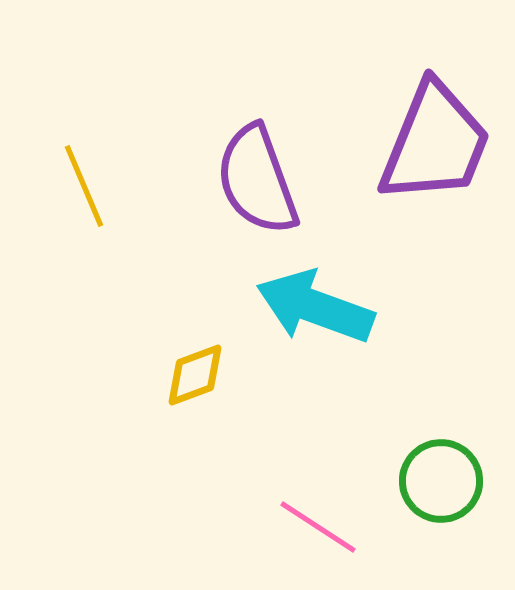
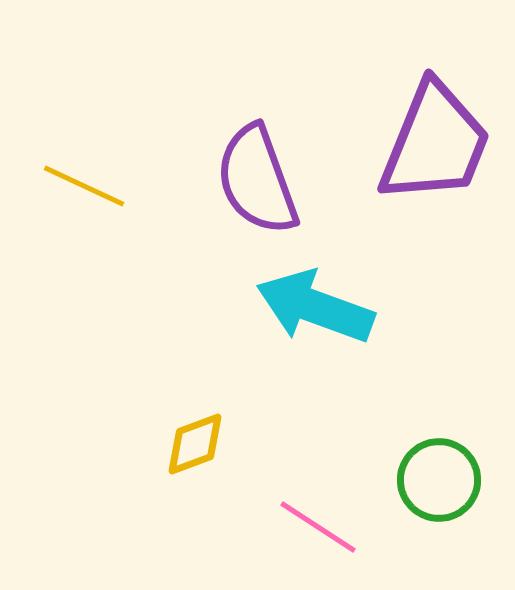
yellow line: rotated 42 degrees counterclockwise
yellow diamond: moved 69 px down
green circle: moved 2 px left, 1 px up
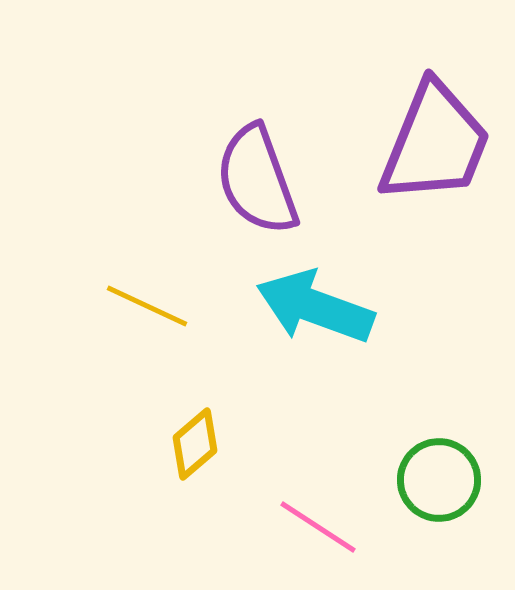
yellow line: moved 63 px right, 120 px down
yellow diamond: rotated 20 degrees counterclockwise
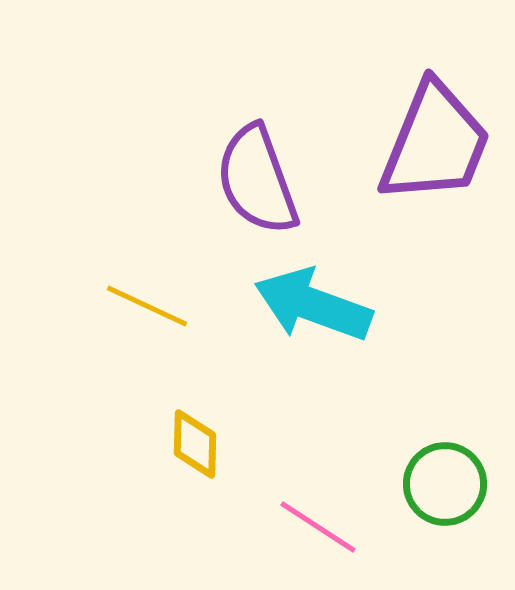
cyan arrow: moved 2 px left, 2 px up
yellow diamond: rotated 48 degrees counterclockwise
green circle: moved 6 px right, 4 px down
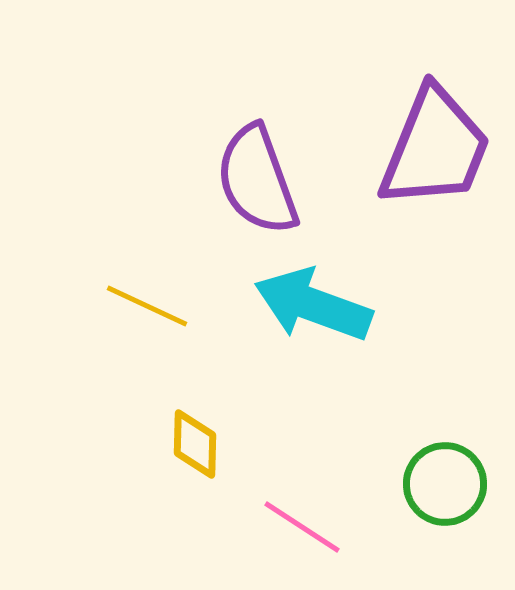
purple trapezoid: moved 5 px down
pink line: moved 16 px left
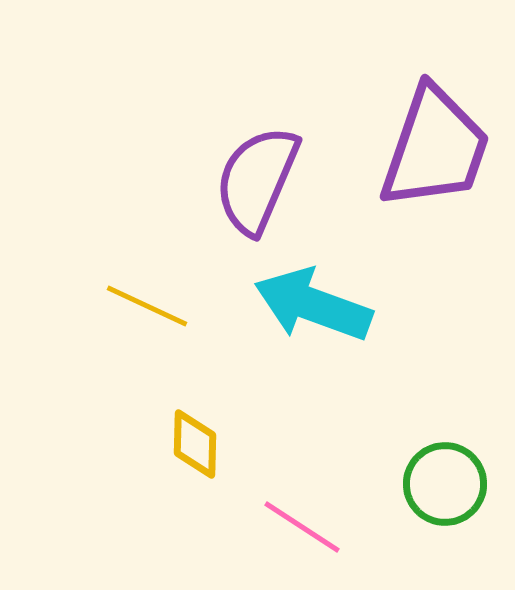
purple trapezoid: rotated 3 degrees counterclockwise
purple semicircle: rotated 43 degrees clockwise
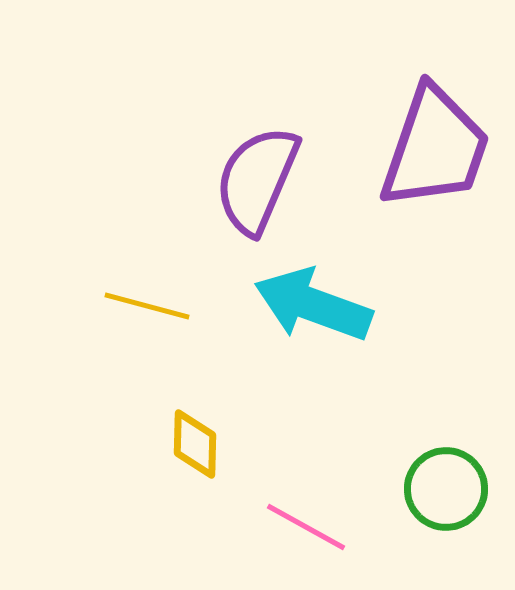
yellow line: rotated 10 degrees counterclockwise
green circle: moved 1 px right, 5 px down
pink line: moved 4 px right; rotated 4 degrees counterclockwise
